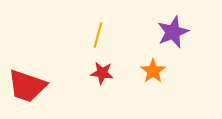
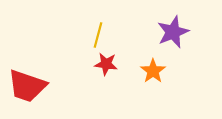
red star: moved 4 px right, 9 px up
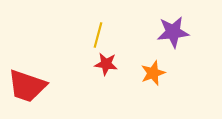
purple star: rotated 16 degrees clockwise
orange star: moved 2 px down; rotated 15 degrees clockwise
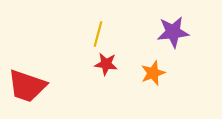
yellow line: moved 1 px up
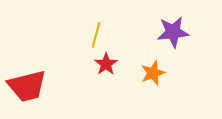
yellow line: moved 2 px left, 1 px down
red star: rotated 30 degrees clockwise
red trapezoid: rotated 33 degrees counterclockwise
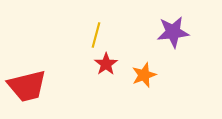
orange star: moved 9 px left, 2 px down
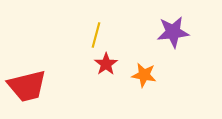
orange star: rotated 30 degrees clockwise
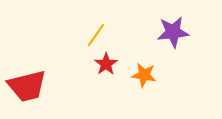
yellow line: rotated 20 degrees clockwise
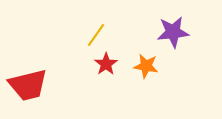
orange star: moved 2 px right, 9 px up
red trapezoid: moved 1 px right, 1 px up
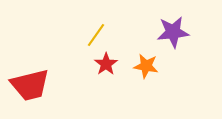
red trapezoid: moved 2 px right
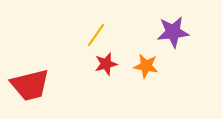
red star: rotated 20 degrees clockwise
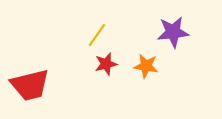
yellow line: moved 1 px right
